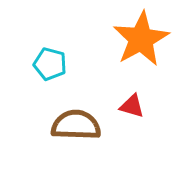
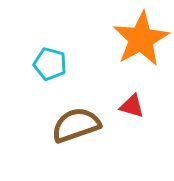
brown semicircle: rotated 21 degrees counterclockwise
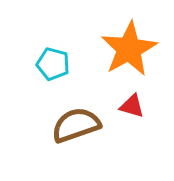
orange star: moved 12 px left, 10 px down
cyan pentagon: moved 3 px right
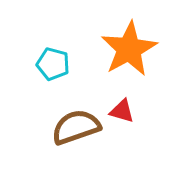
red triangle: moved 10 px left, 5 px down
brown semicircle: moved 2 px down
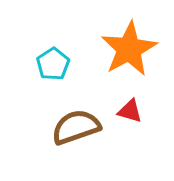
cyan pentagon: rotated 24 degrees clockwise
red triangle: moved 8 px right
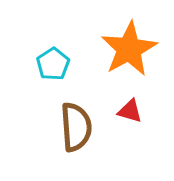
brown semicircle: rotated 105 degrees clockwise
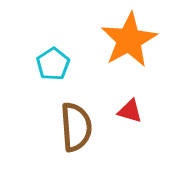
orange star: moved 9 px up
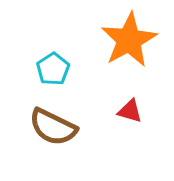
cyan pentagon: moved 5 px down
brown semicircle: moved 23 px left; rotated 120 degrees clockwise
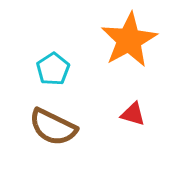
red triangle: moved 3 px right, 3 px down
